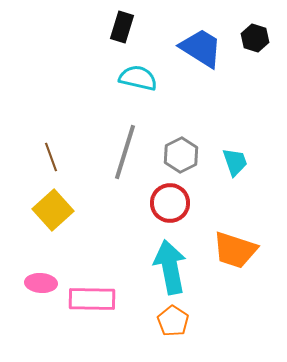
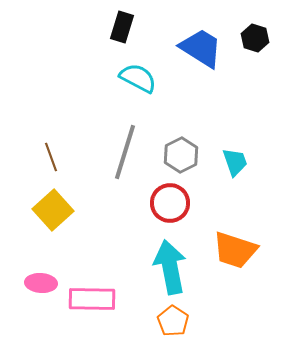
cyan semicircle: rotated 15 degrees clockwise
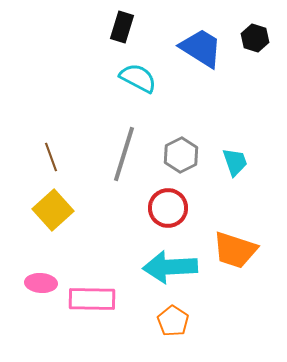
gray line: moved 1 px left, 2 px down
red circle: moved 2 px left, 5 px down
cyan arrow: rotated 82 degrees counterclockwise
